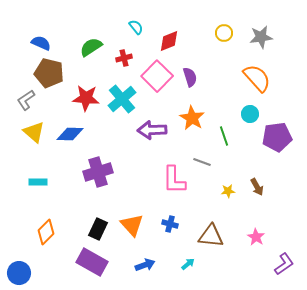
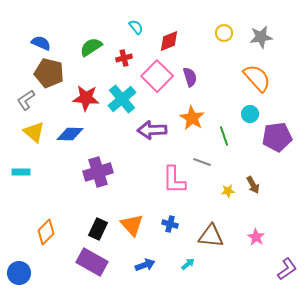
cyan rectangle: moved 17 px left, 10 px up
brown arrow: moved 4 px left, 2 px up
purple L-shape: moved 3 px right, 5 px down
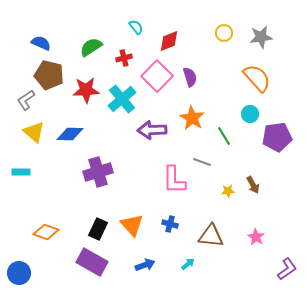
brown pentagon: moved 2 px down
red star: moved 8 px up; rotated 8 degrees counterclockwise
green line: rotated 12 degrees counterclockwise
orange diamond: rotated 65 degrees clockwise
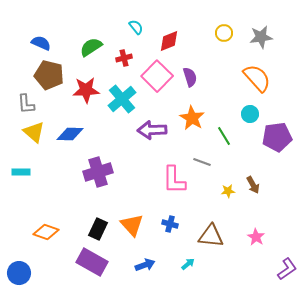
gray L-shape: moved 4 px down; rotated 60 degrees counterclockwise
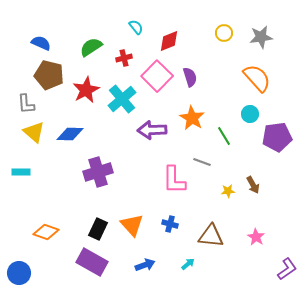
red star: rotated 24 degrees counterclockwise
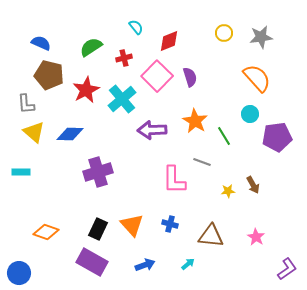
orange star: moved 3 px right, 3 px down
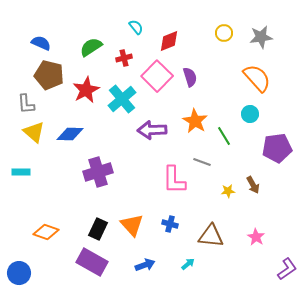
purple pentagon: moved 11 px down
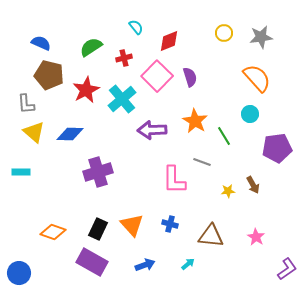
orange diamond: moved 7 px right
